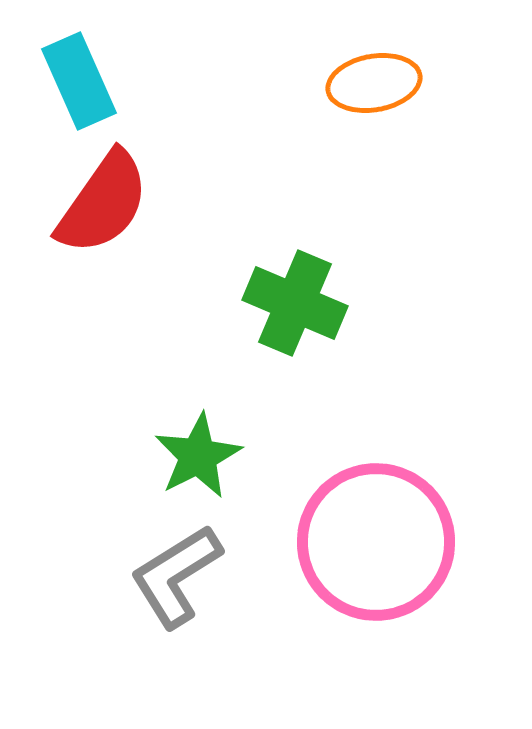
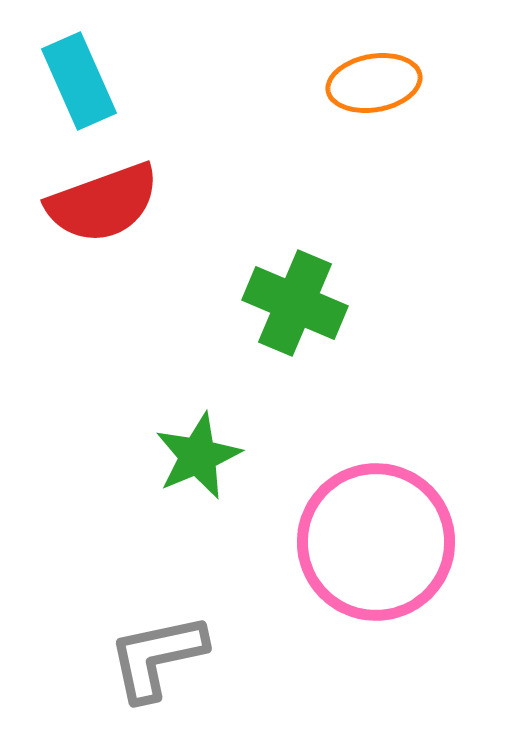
red semicircle: rotated 35 degrees clockwise
green star: rotated 4 degrees clockwise
gray L-shape: moved 19 px left, 81 px down; rotated 20 degrees clockwise
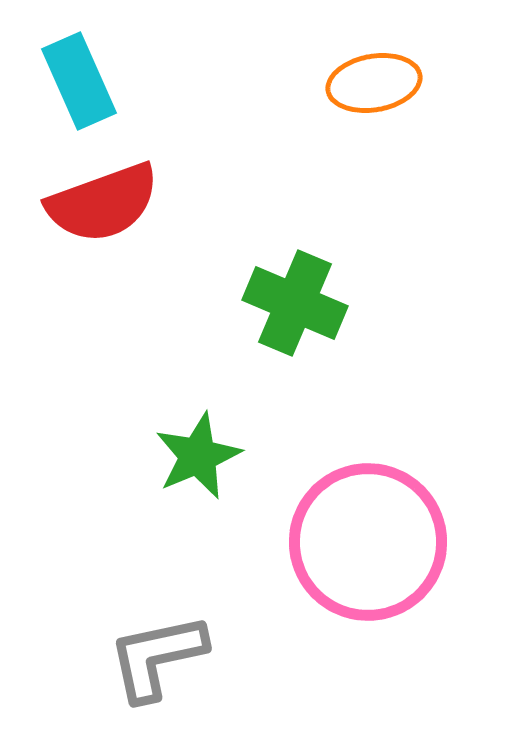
pink circle: moved 8 px left
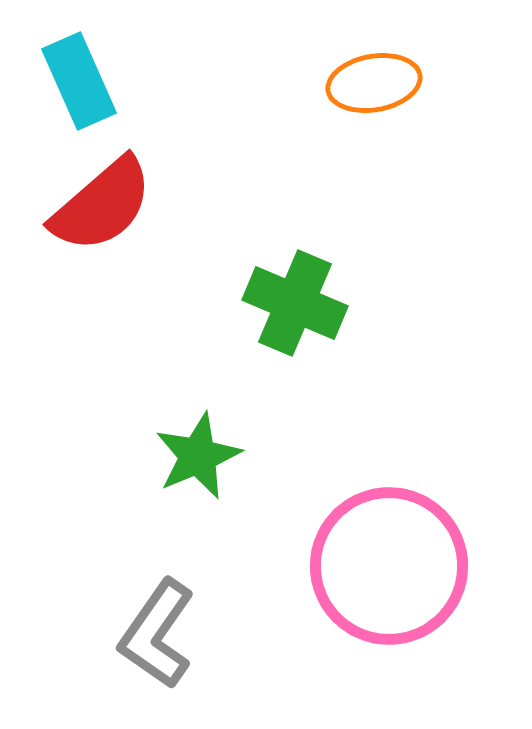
red semicircle: moved 1 px left, 2 px down; rotated 21 degrees counterclockwise
pink circle: moved 21 px right, 24 px down
gray L-shape: moved 23 px up; rotated 43 degrees counterclockwise
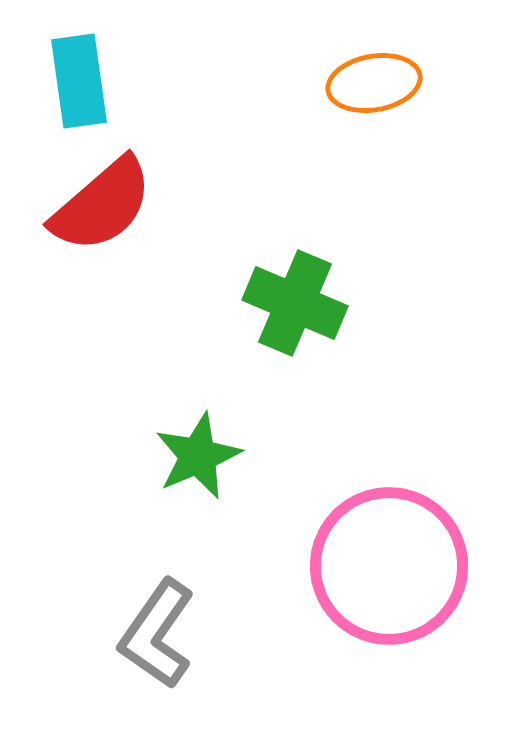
cyan rectangle: rotated 16 degrees clockwise
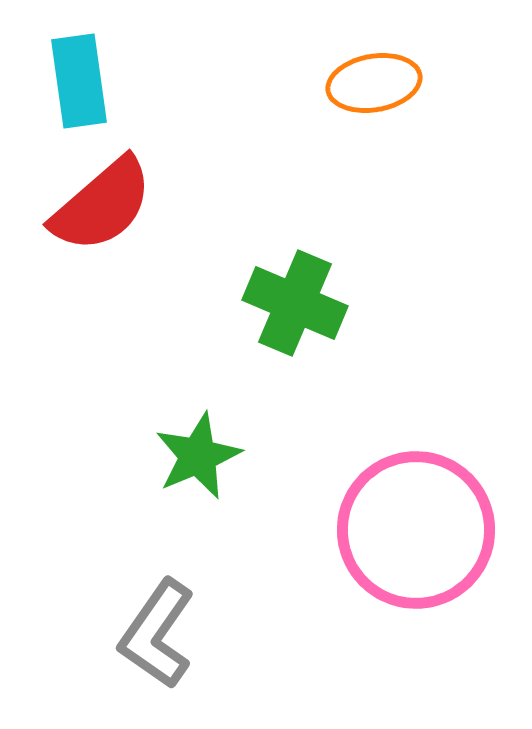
pink circle: moved 27 px right, 36 px up
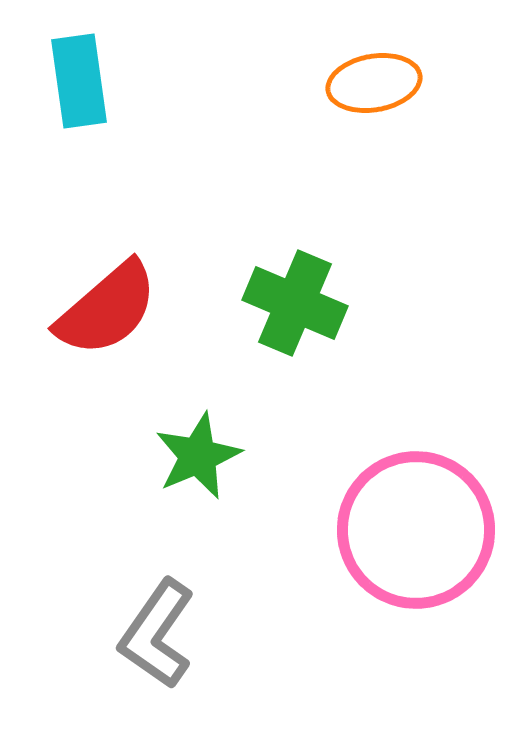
red semicircle: moved 5 px right, 104 px down
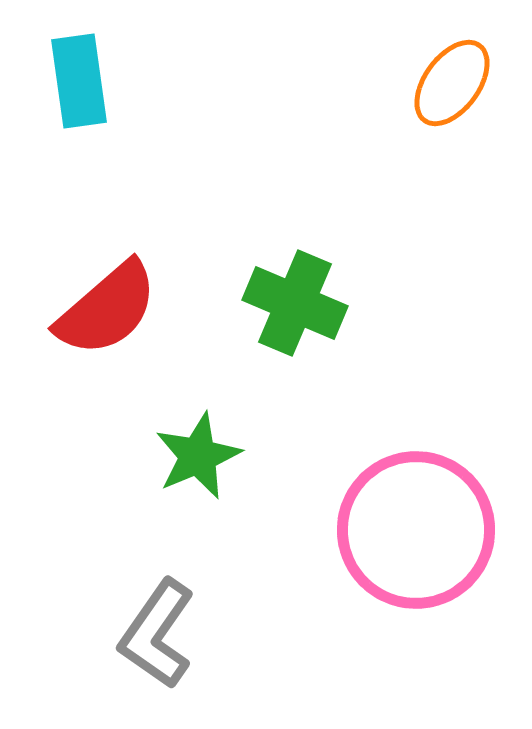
orange ellipse: moved 78 px right; rotated 44 degrees counterclockwise
